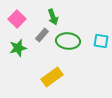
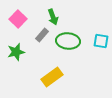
pink square: moved 1 px right
green star: moved 2 px left, 4 px down
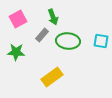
pink square: rotated 18 degrees clockwise
green star: rotated 18 degrees clockwise
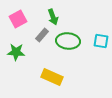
yellow rectangle: rotated 60 degrees clockwise
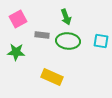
green arrow: moved 13 px right
gray rectangle: rotated 56 degrees clockwise
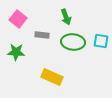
pink square: rotated 24 degrees counterclockwise
green ellipse: moved 5 px right, 1 px down
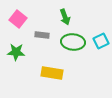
green arrow: moved 1 px left
cyan square: rotated 35 degrees counterclockwise
yellow rectangle: moved 4 px up; rotated 15 degrees counterclockwise
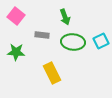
pink square: moved 2 px left, 3 px up
yellow rectangle: rotated 55 degrees clockwise
